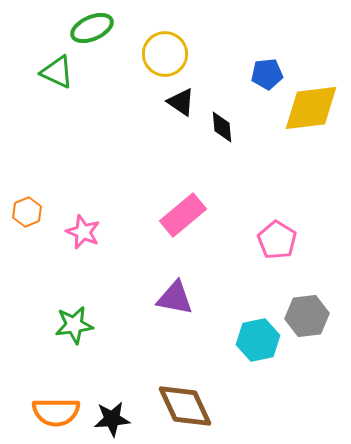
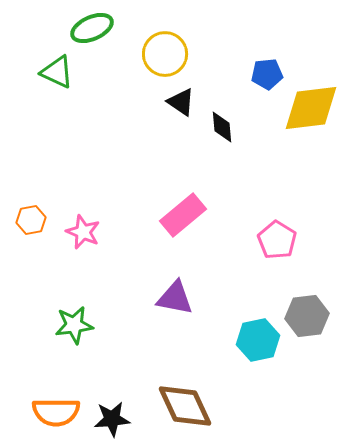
orange hexagon: moved 4 px right, 8 px down; rotated 12 degrees clockwise
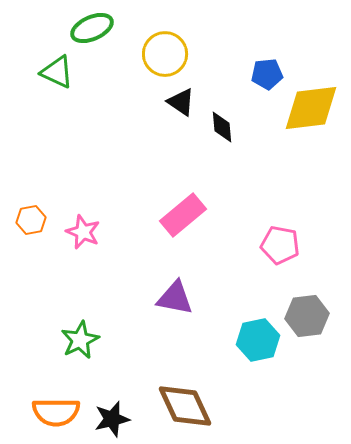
pink pentagon: moved 3 px right, 5 px down; rotated 21 degrees counterclockwise
green star: moved 6 px right, 15 px down; rotated 18 degrees counterclockwise
black star: rotated 9 degrees counterclockwise
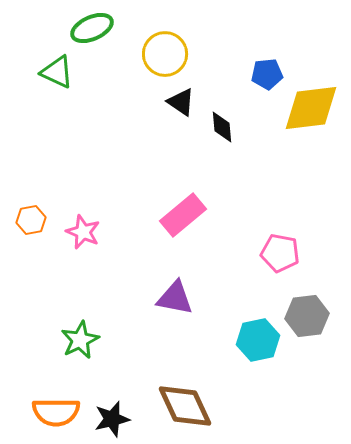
pink pentagon: moved 8 px down
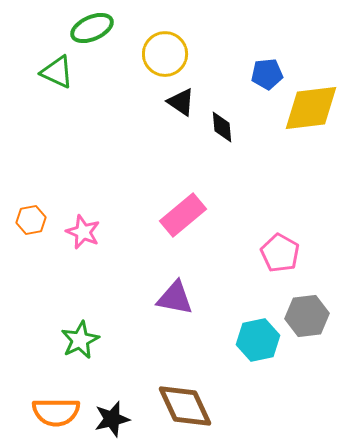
pink pentagon: rotated 18 degrees clockwise
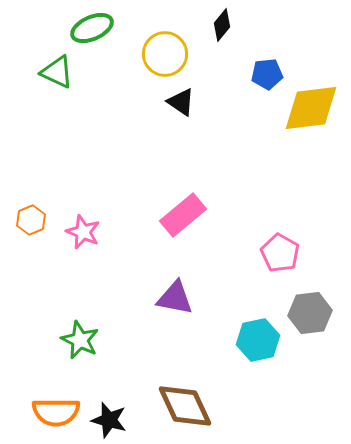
black diamond: moved 102 px up; rotated 44 degrees clockwise
orange hexagon: rotated 12 degrees counterclockwise
gray hexagon: moved 3 px right, 3 px up
green star: rotated 21 degrees counterclockwise
black star: moved 3 px left, 1 px down; rotated 30 degrees clockwise
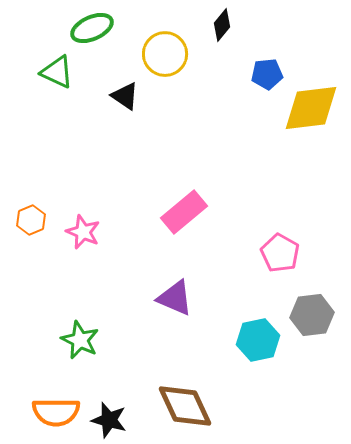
black triangle: moved 56 px left, 6 px up
pink rectangle: moved 1 px right, 3 px up
purple triangle: rotated 12 degrees clockwise
gray hexagon: moved 2 px right, 2 px down
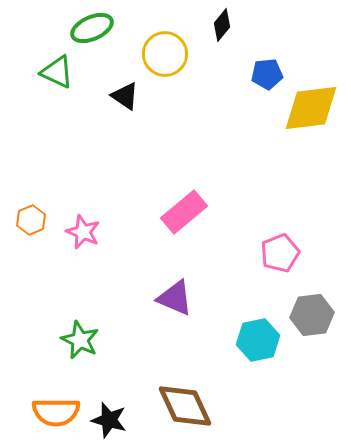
pink pentagon: rotated 21 degrees clockwise
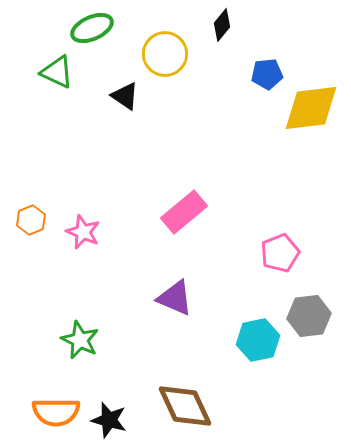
gray hexagon: moved 3 px left, 1 px down
